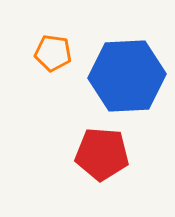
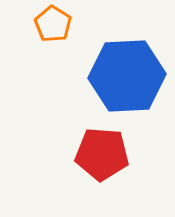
orange pentagon: moved 29 px up; rotated 24 degrees clockwise
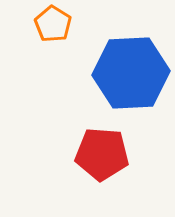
blue hexagon: moved 4 px right, 3 px up
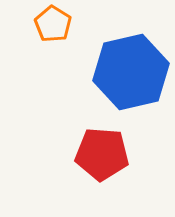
blue hexagon: moved 1 px up; rotated 10 degrees counterclockwise
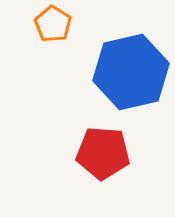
red pentagon: moved 1 px right, 1 px up
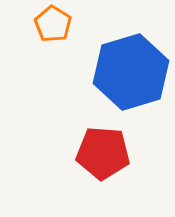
blue hexagon: rotated 4 degrees counterclockwise
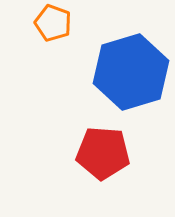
orange pentagon: moved 1 px up; rotated 12 degrees counterclockwise
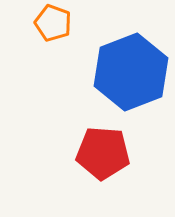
blue hexagon: rotated 4 degrees counterclockwise
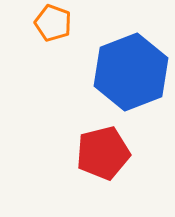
red pentagon: rotated 18 degrees counterclockwise
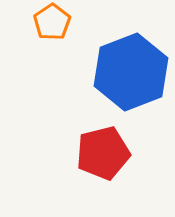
orange pentagon: moved 1 px left, 1 px up; rotated 18 degrees clockwise
